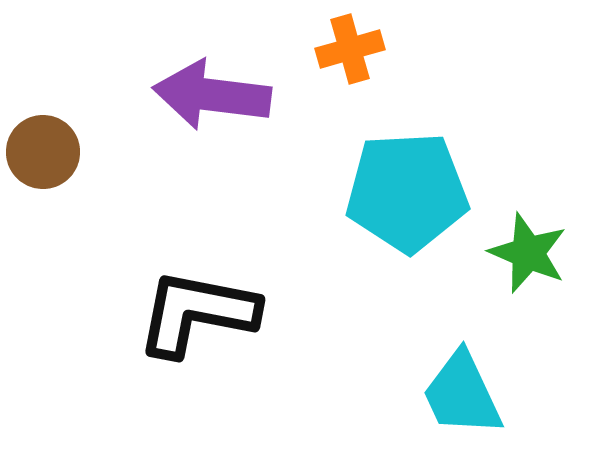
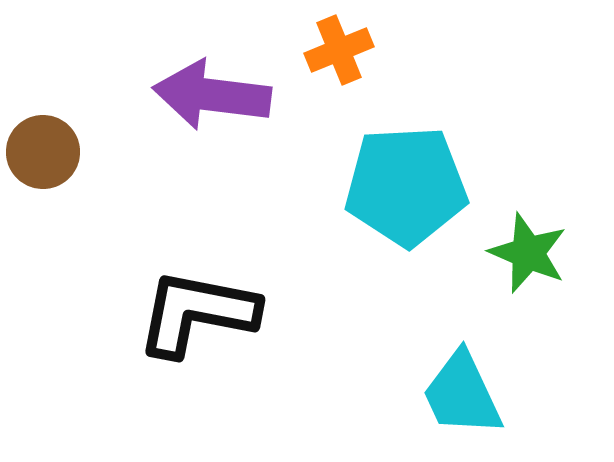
orange cross: moved 11 px left, 1 px down; rotated 6 degrees counterclockwise
cyan pentagon: moved 1 px left, 6 px up
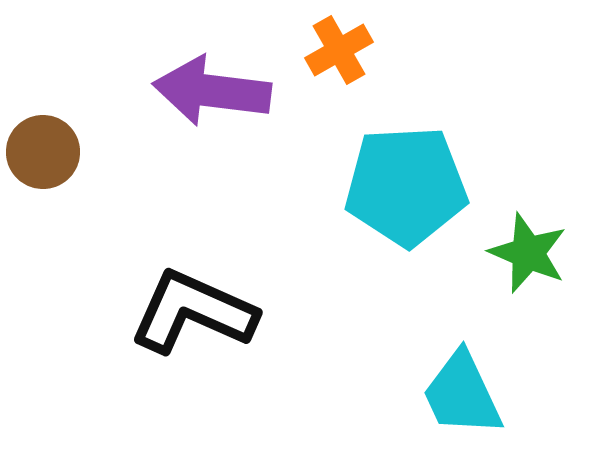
orange cross: rotated 8 degrees counterclockwise
purple arrow: moved 4 px up
black L-shape: moved 4 px left, 1 px up; rotated 13 degrees clockwise
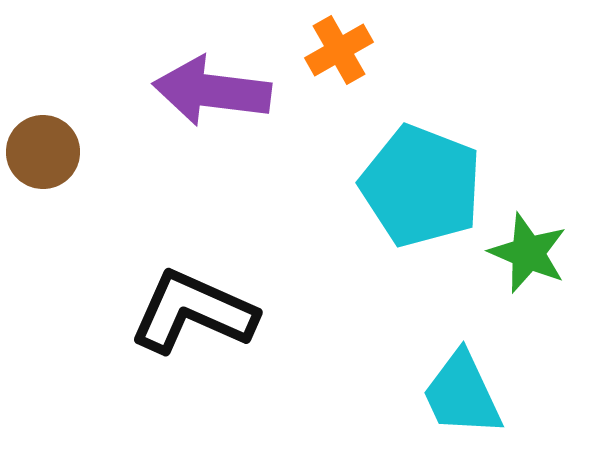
cyan pentagon: moved 15 px right; rotated 24 degrees clockwise
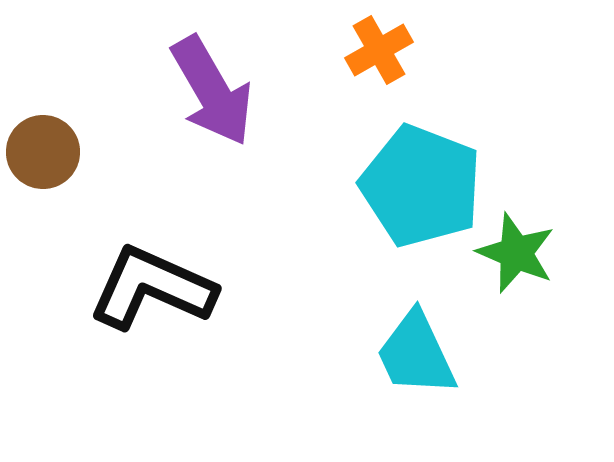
orange cross: moved 40 px right
purple arrow: rotated 127 degrees counterclockwise
green star: moved 12 px left
black L-shape: moved 41 px left, 24 px up
cyan trapezoid: moved 46 px left, 40 px up
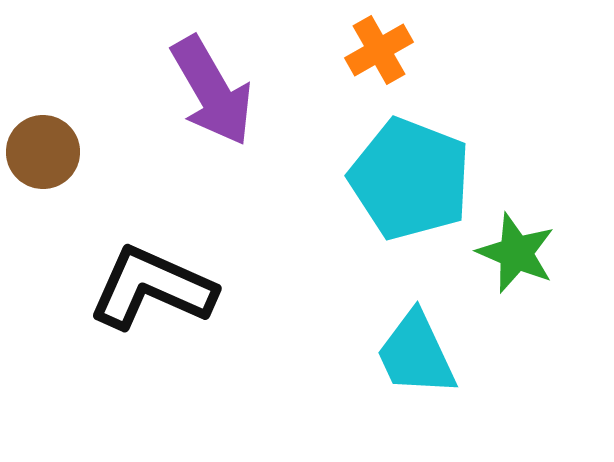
cyan pentagon: moved 11 px left, 7 px up
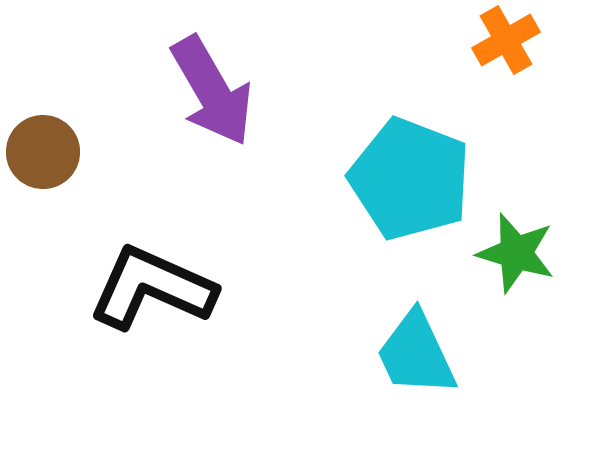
orange cross: moved 127 px right, 10 px up
green star: rotated 6 degrees counterclockwise
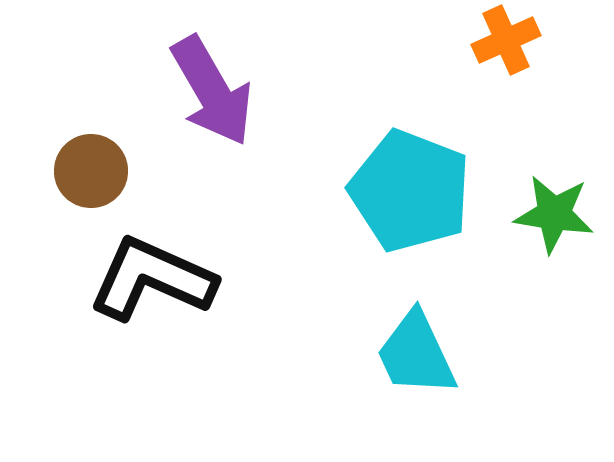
orange cross: rotated 6 degrees clockwise
brown circle: moved 48 px right, 19 px down
cyan pentagon: moved 12 px down
green star: moved 38 px right, 39 px up; rotated 8 degrees counterclockwise
black L-shape: moved 9 px up
